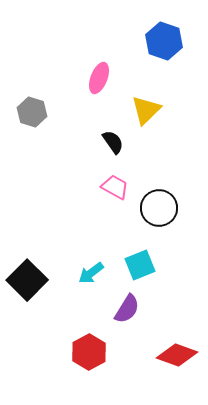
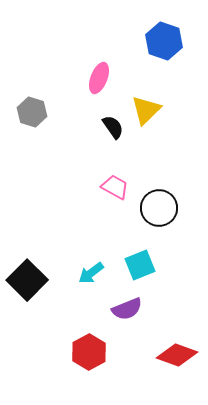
black semicircle: moved 15 px up
purple semicircle: rotated 36 degrees clockwise
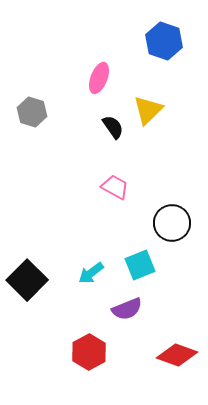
yellow triangle: moved 2 px right
black circle: moved 13 px right, 15 px down
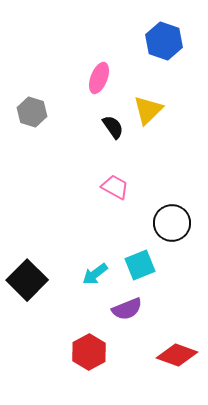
cyan arrow: moved 4 px right, 1 px down
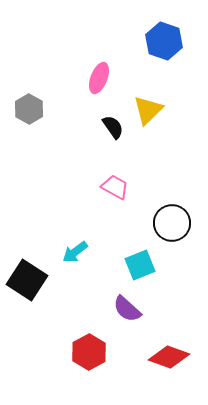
gray hexagon: moved 3 px left, 3 px up; rotated 12 degrees clockwise
cyan arrow: moved 20 px left, 22 px up
black square: rotated 12 degrees counterclockwise
purple semicircle: rotated 64 degrees clockwise
red diamond: moved 8 px left, 2 px down
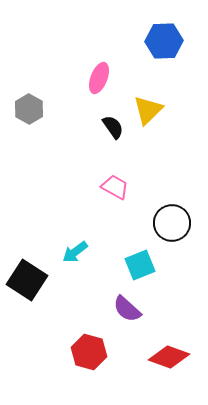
blue hexagon: rotated 21 degrees counterclockwise
red hexagon: rotated 16 degrees counterclockwise
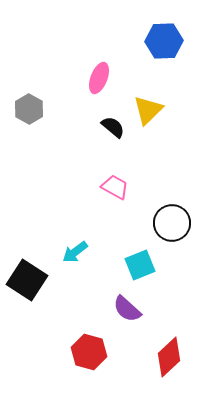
black semicircle: rotated 15 degrees counterclockwise
red diamond: rotated 63 degrees counterclockwise
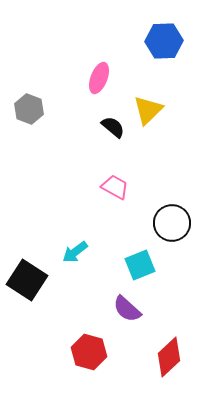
gray hexagon: rotated 8 degrees counterclockwise
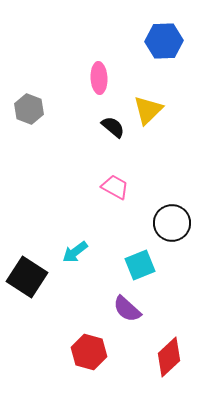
pink ellipse: rotated 24 degrees counterclockwise
black square: moved 3 px up
